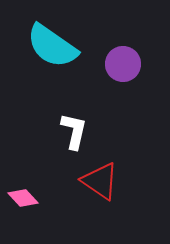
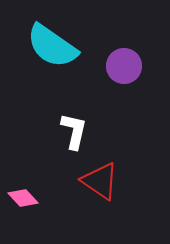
purple circle: moved 1 px right, 2 px down
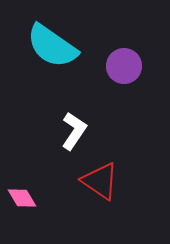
white L-shape: rotated 21 degrees clockwise
pink diamond: moved 1 px left; rotated 12 degrees clockwise
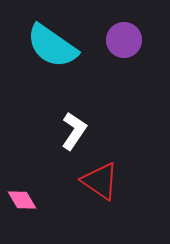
purple circle: moved 26 px up
pink diamond: moved 2 px down
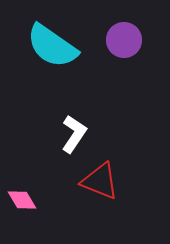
white L-shape: moved 3 px down
red triangle: rotated 12 degrees counterclockwise
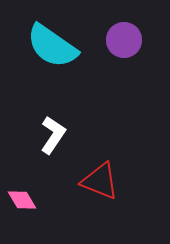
white L-shape: moved 21 px left, 1 px down
